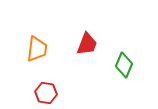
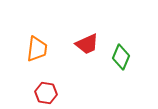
red trapezoid: rotated 45 degrees clockwise
green diamond: moved 3 px left, 8 px up
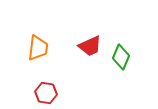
red trapezoid: moved 3 px right, 2 px down
orange trapezoid: moved 1 px right, 1 px up
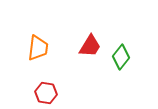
red trapezoid: rotated 35 degrees counterclockwise
green diamond: rotated 15 degrees clockwise
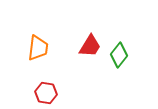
green diamond: moved 2 px left, 2 px up
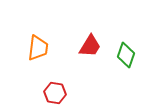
green diamond: moved 7 px right; rotated 20 degrees counterclockwise
red hexagon: moved 9 px right
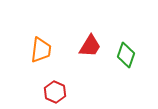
orange trapezoid: moved 3 px right, 2 px down
red hexagon: moved 1 px up; rotated 15 degrees clockwise
